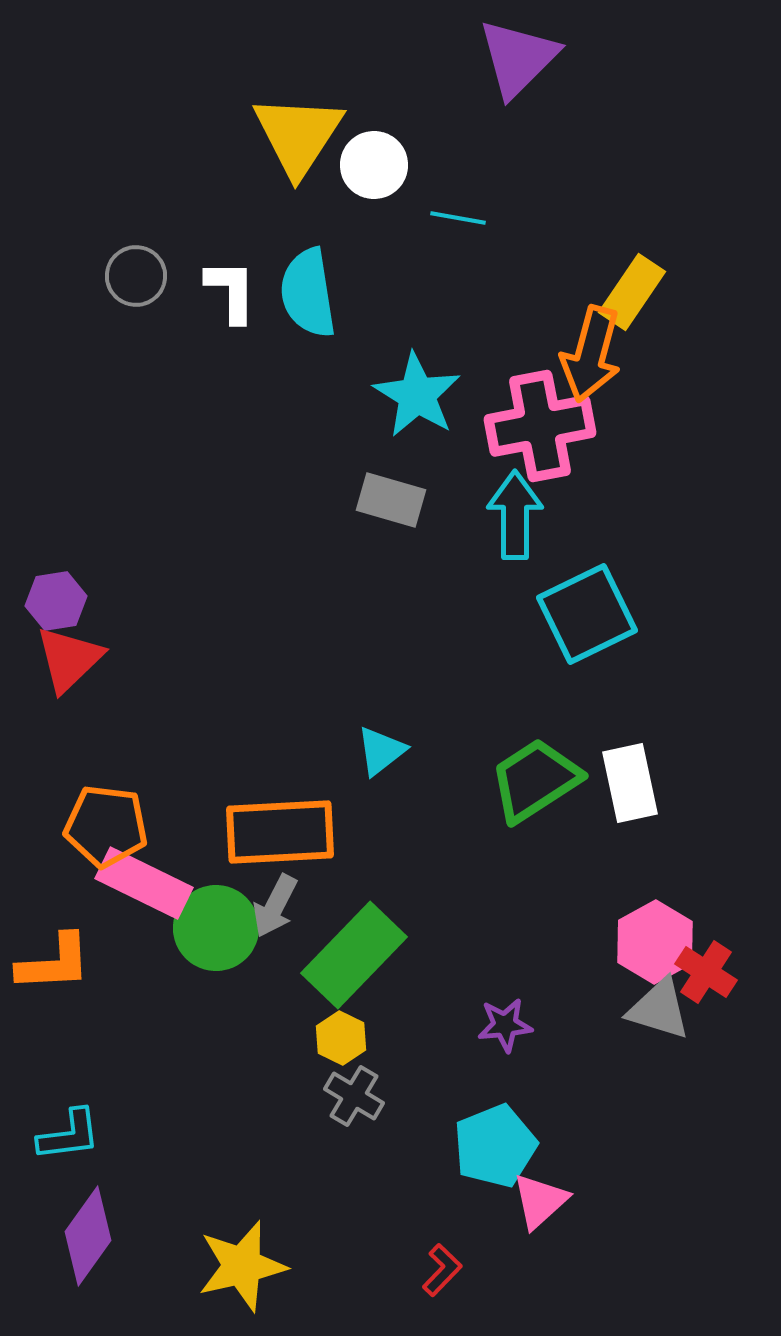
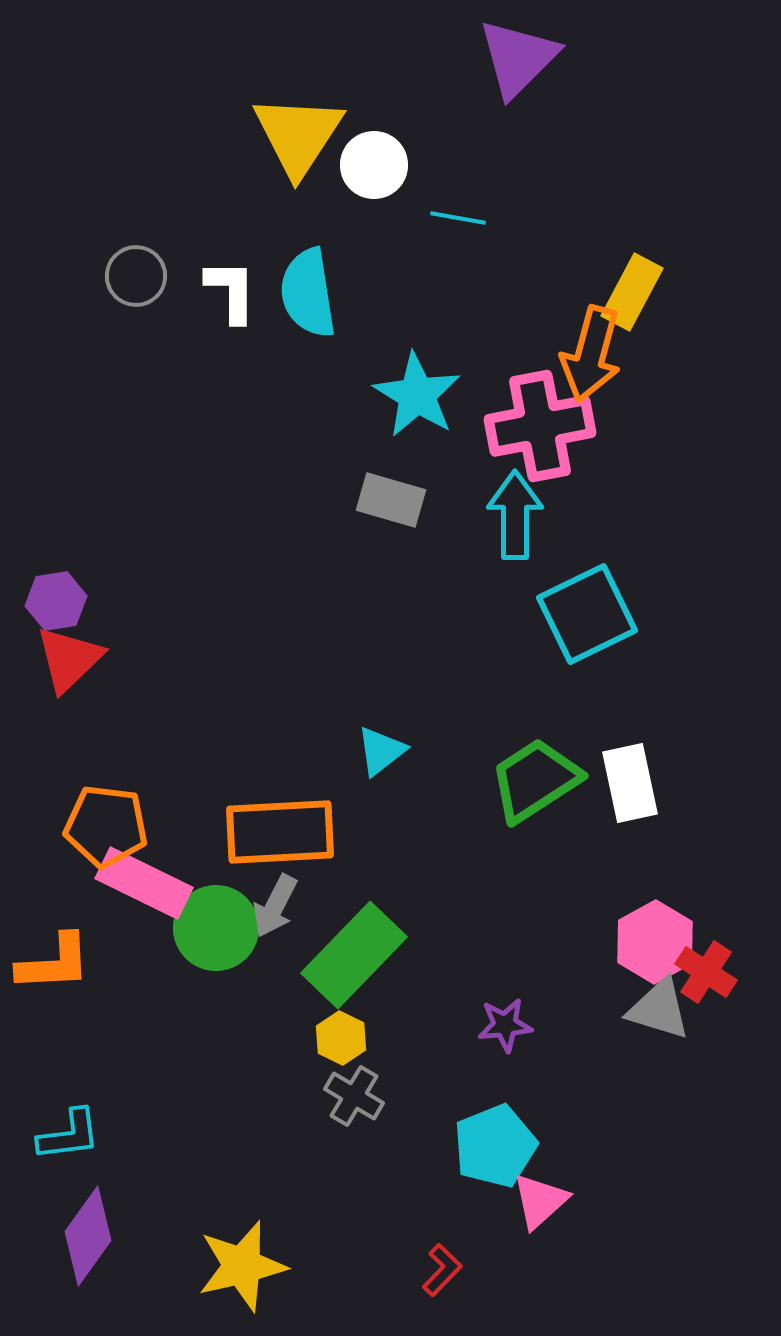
yellow rectangle: rotated 6 degrees counterclockwise
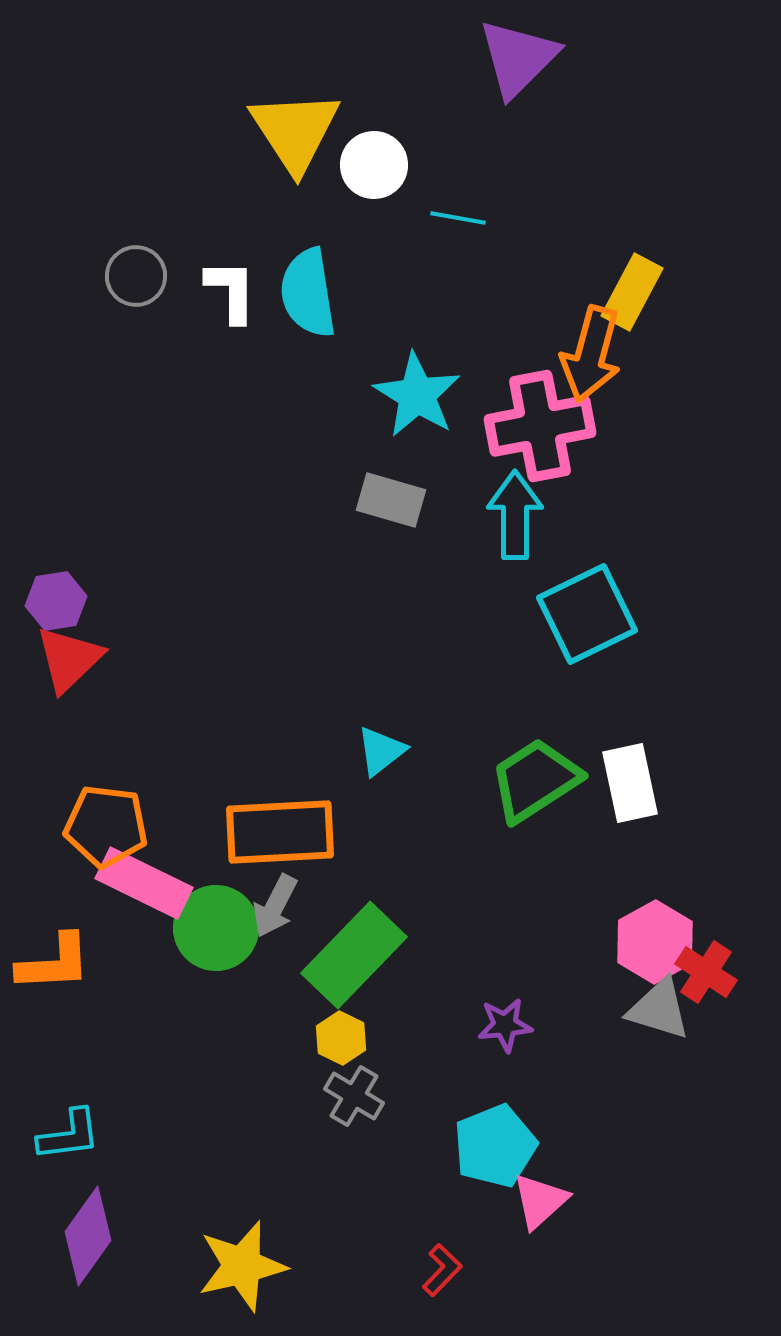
yellow triangle: moved 3 px left, 4 px up; rotated 6 degrees counterclockwise
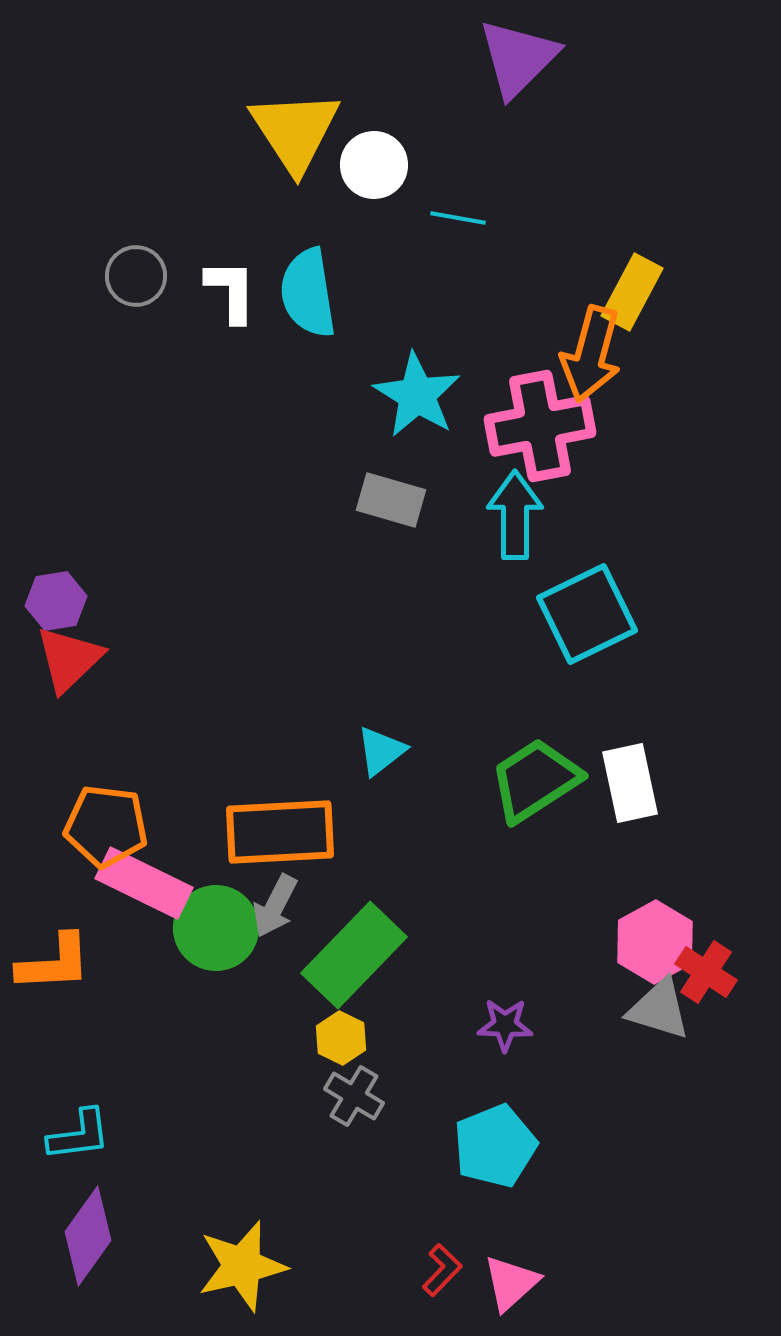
purple star: rotated 8 degrees clockwise
cyan L-shape: moved 10 px right
pink triangle: moved 29 px left, 82 px down
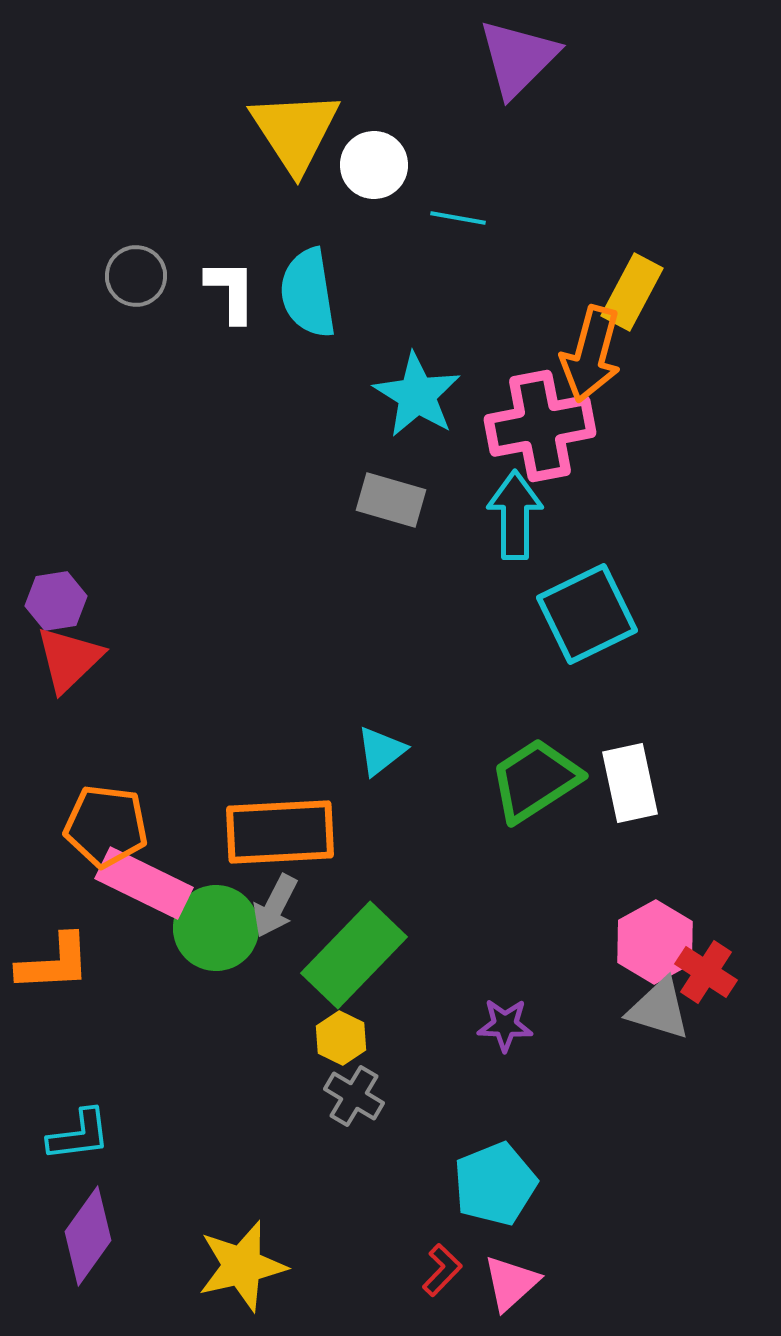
cyan pentagon: moved 38 px down
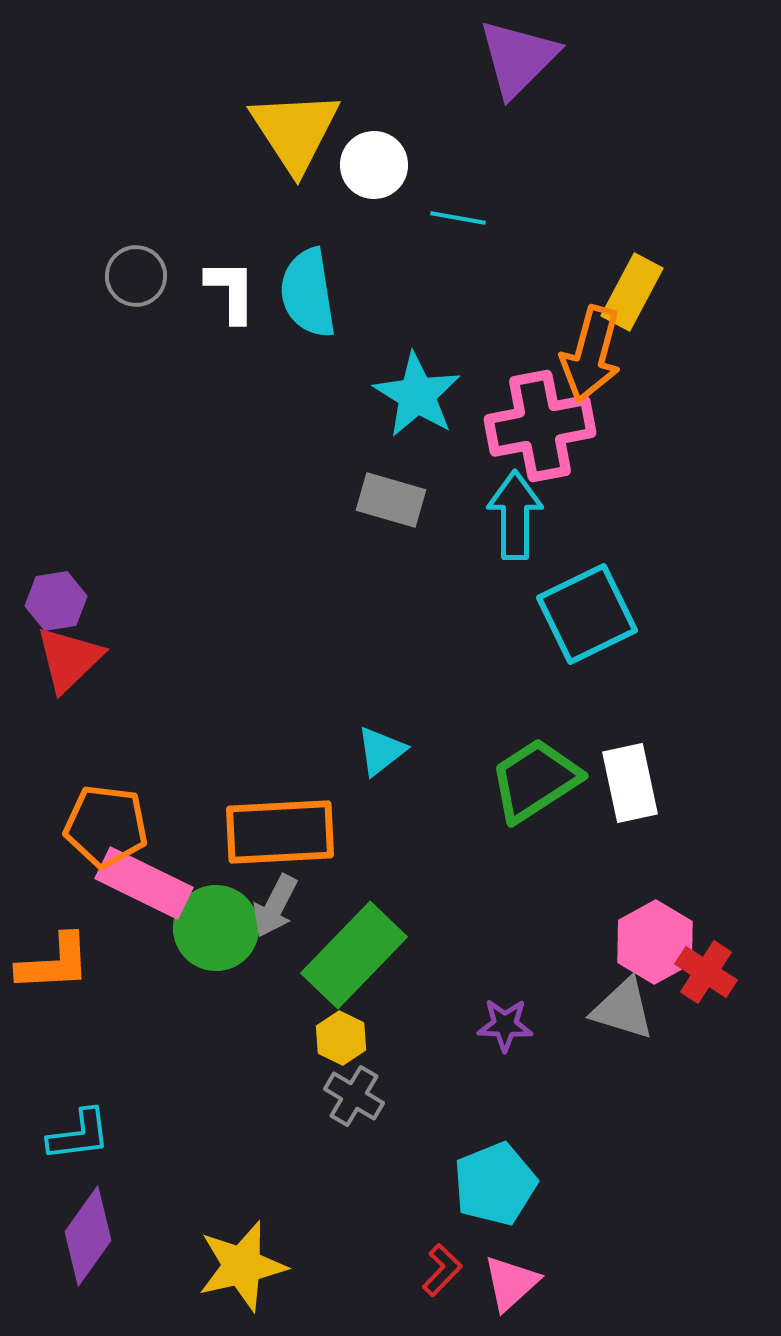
gray triangle: moved 36 px left
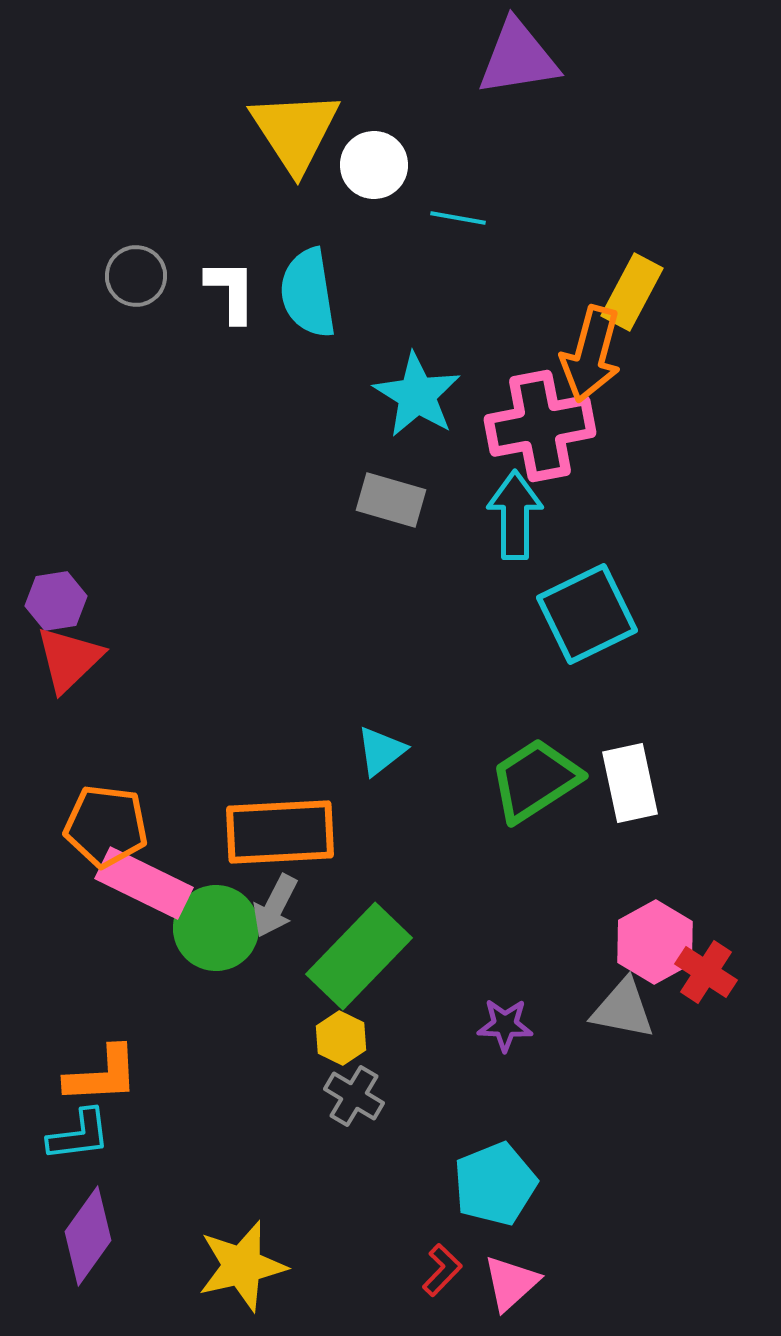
purple triangle: rotated 36 degrees clockwise
green rectangle: moved 5 px right, 1 px down
orange L-shape: moved 48 px right, 112 px down
gray triangle: rotated 6 degrees counterclockwise
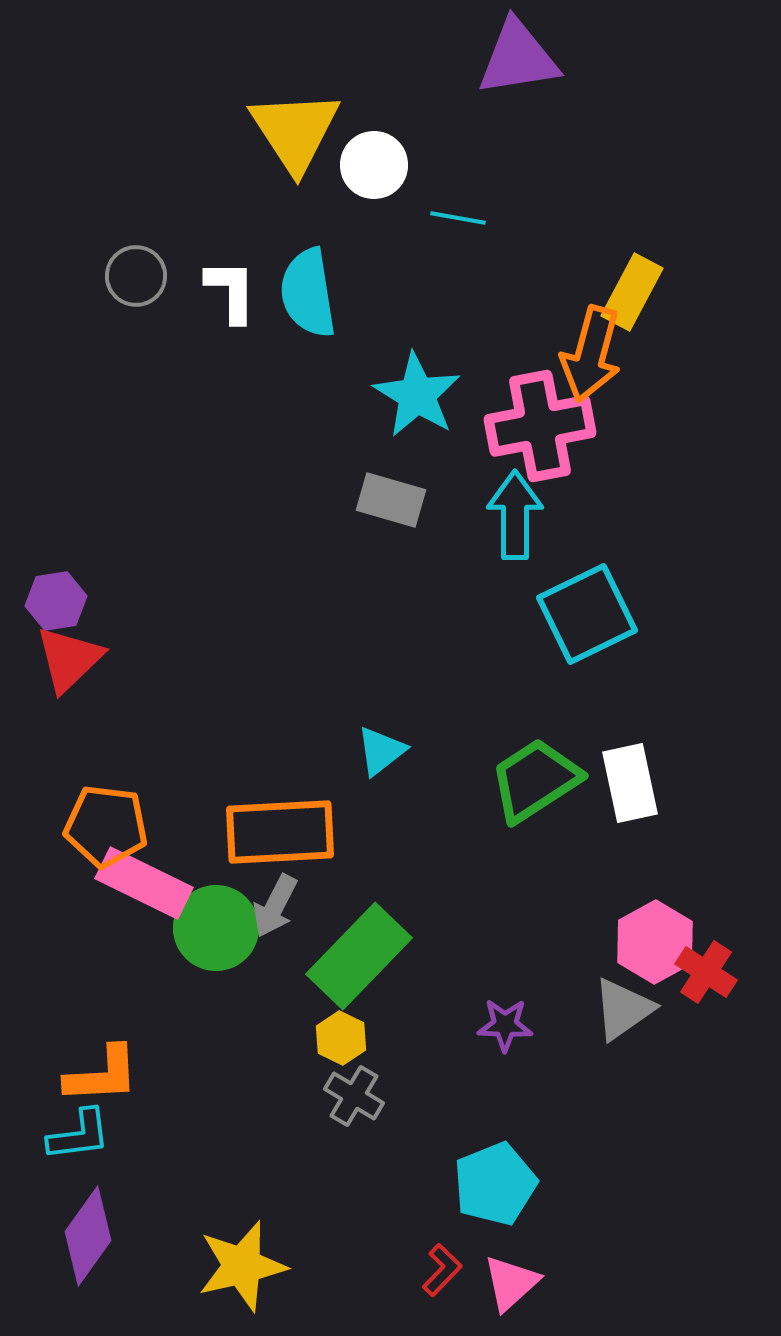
gray triangle: rotated 46 degrees counterclockwise
